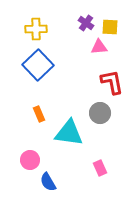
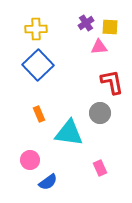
purple cross: rotated 21 degrees clockwise
blue semicircle: rotated 96 degrees counterclockwise
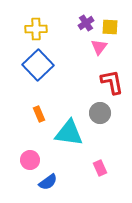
pink triangle: rotated 48 degrees counterclockwise
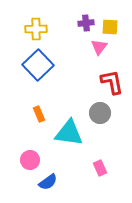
purple cross: rotated 28 degrees clockwise
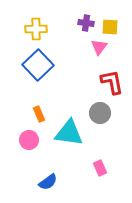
purple cross: rotated 14 degrees clockwise
pink circle: moved 1 px left, 20 px up
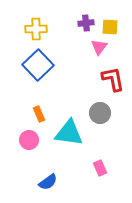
purple cross: rotated 14 degrees counterclockwise
red L-shape: moved 1 px right, 3 px up
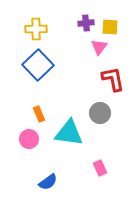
pink circle: moved 1 px up
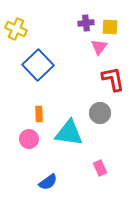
yellow cross: moved 20 px left; rotated 25 degrees clockwise
orange rectangle: rotated 21 degrees clockwise
